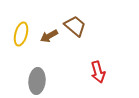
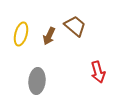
brown arrow: rotated 36 degrees counterclockwise
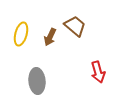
brown arrow: moved 1 px right, 1 px down
gray ellipse: rotated 10 degrees counterclockwise
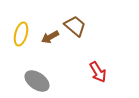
brown arrow: rotated 36 degrees clockwise
red arrow: rotated 15 degrees counterclockwise
gray ellipse: rotated 50 degrees counterclockwise
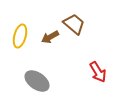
brown trapezoid: moved 1 px left, 2 px up
yellow ellipse: moved 1 px left, 2 px down
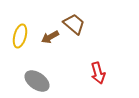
red arrow: moved 1 px down; rotated 15 degrees clockwise
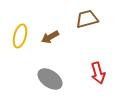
brown trapezoid: moved 13 px right, 5 px up; rotated 55 degrees counterclockwise
gray ellipse: moved 13 px right, 2 px up
